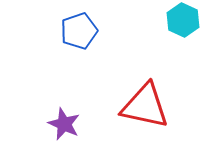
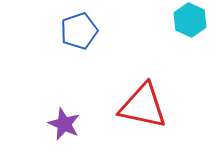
cyan hexagon: moved 7 px right
red triangle: moved 2 px left
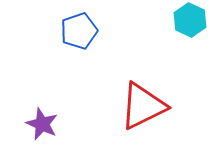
red triangle: rotated 38 degrees counterclockwise
purple star: moved 22 px left
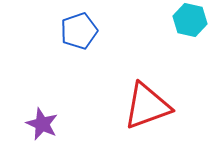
cyan hexagon: rotated 12 degrees counterclockwise
red triangle: moved 4 px right; rotated 6 degrees clockwise
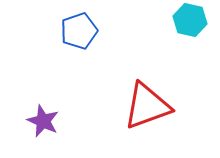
purple star: moved 1 px right, 3 px up
